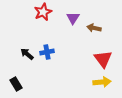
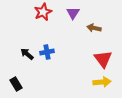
purple triangle: moved 5 px up
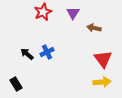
blue cross: rotated 16 degrees counterclockwise
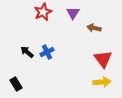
black arrow: moved 2 px up
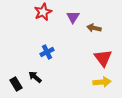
purple triangle: moved 4 px down
black arrow: moved 8 px right, 25 px down
red triangle: moved 1 px up
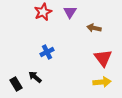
purple triangle: moved 3 px left, 5 px up
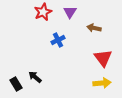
blue cross: moved 11 px right, 12 px up
yellow arrow: moved 1 px down
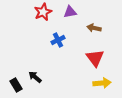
purple triangle: rotated 48 degrees clockwise
red triangle: moved 8 px left
black rectangle: moved 1 px down
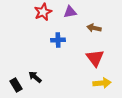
blue cross: rotated 24 degrees clockwise
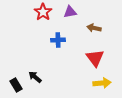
red star: rotated 12 degrees counterclockwise
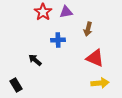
purple triangle: moved 4 px left
brown arrow: moved 6 px left, 1 px down; rotated 88 degrees counterclockwise
red triangle: rotated 30 degrees counterclockwise
black arrow: moved 17 px up
yellow arrow: moved 2 px left
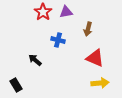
blue cross: rotated 16 degrees clockwise
